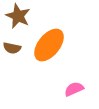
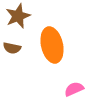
brown star: rotated 25 degrees clockwise
orange ellipse: moved 3 px right; rotated 52 degrees counterclockwise
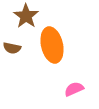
brown star: moved 8 px right; rotated 15 degrees counterclockwise
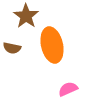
pink semicircle: moved 6 px left
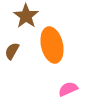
brown semicircle: moved 3 px down; rotated 108 degrees clockwise
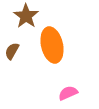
pink semicircle: moved 4 px down
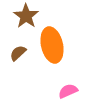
brown semicircle: moved 6 px right, 2 px down; rotated 18 degrees clockwise
pink semicircle: moved 2 px up
